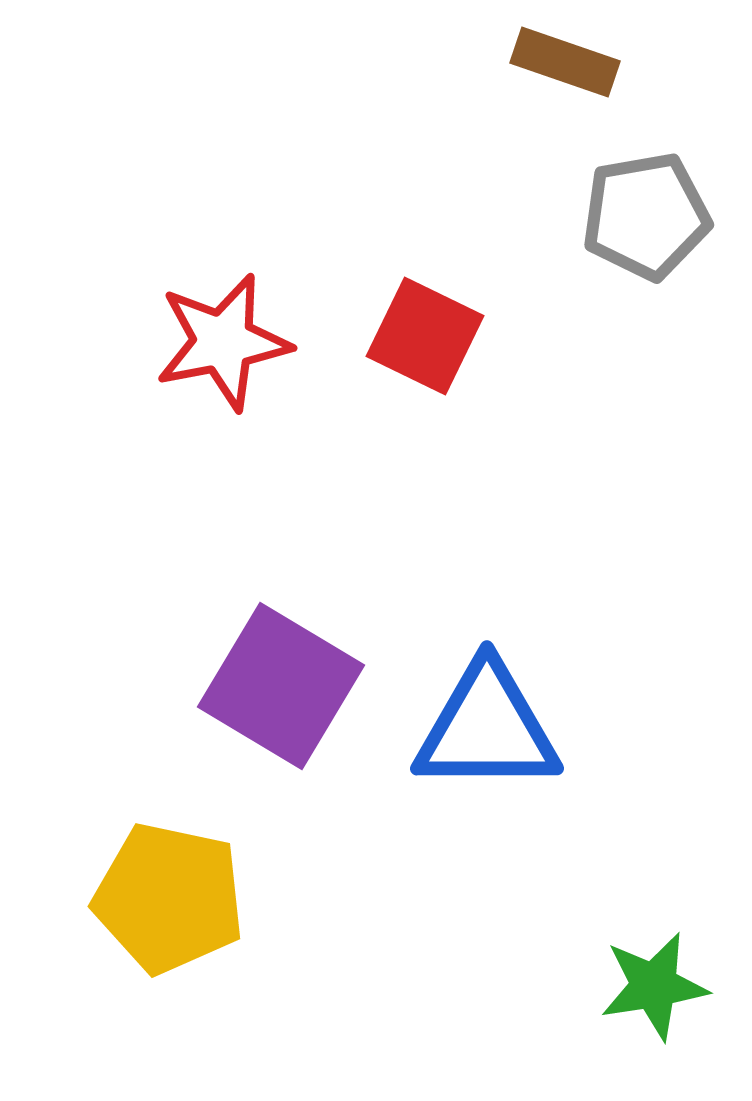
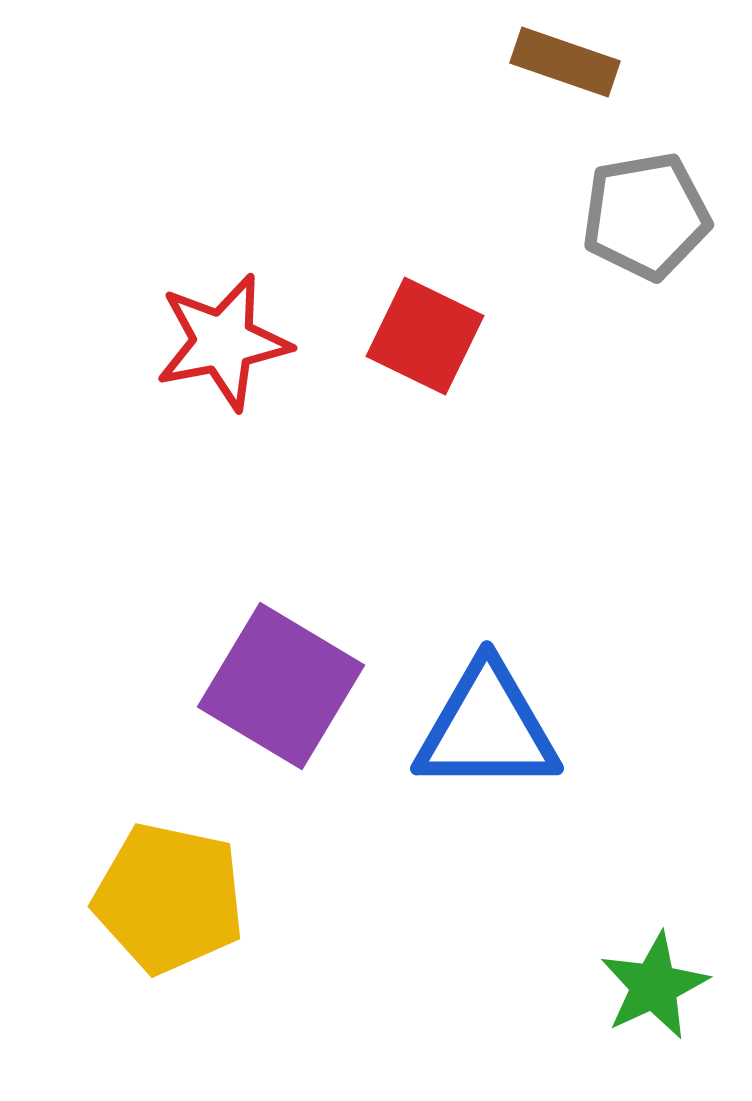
green star: rotated 16 degrees counterclockwise
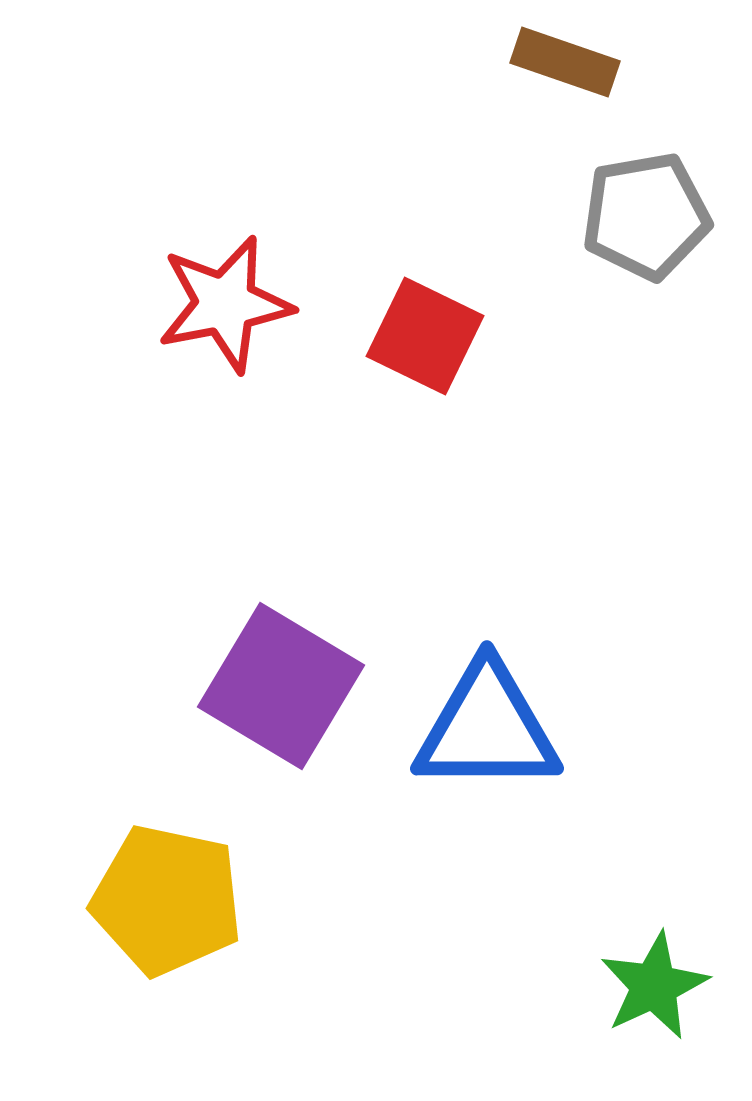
red star: moved 2 px right, 38 px up
yellow pentagon: moved 2 px left, 2 px down
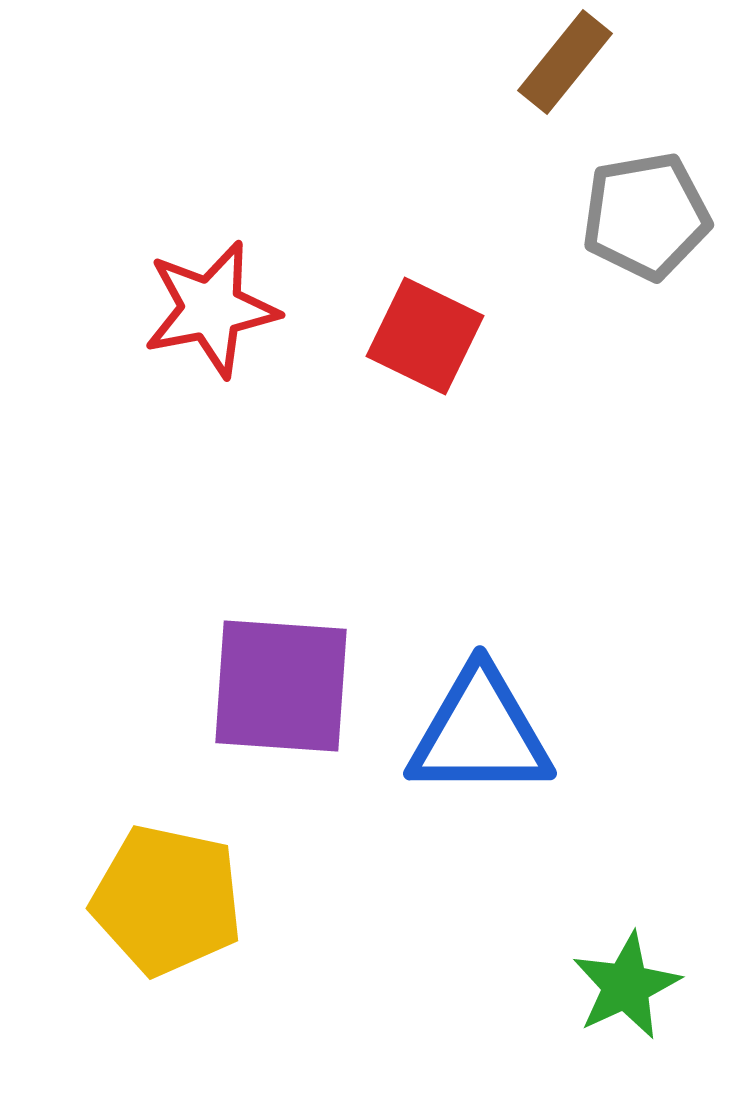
brown rectangle: rotated 70 degrees counterclockwise
red star: moved 14 px left, 5 px down
purple square: rotated 27 degrees counterclockwise
blue triangle: moved 7 px left, 5 px down
green star: moved 28 px left
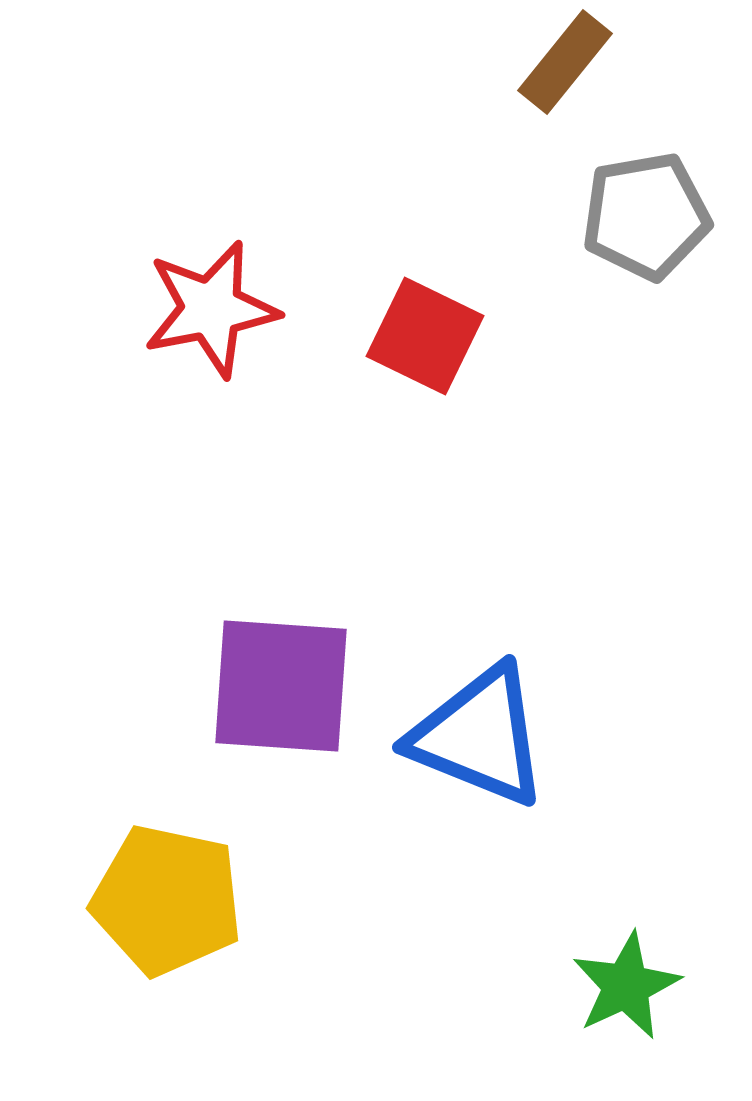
blue triangle: moved 1 px left, 3 px down; rotated 22 degrees clockwise
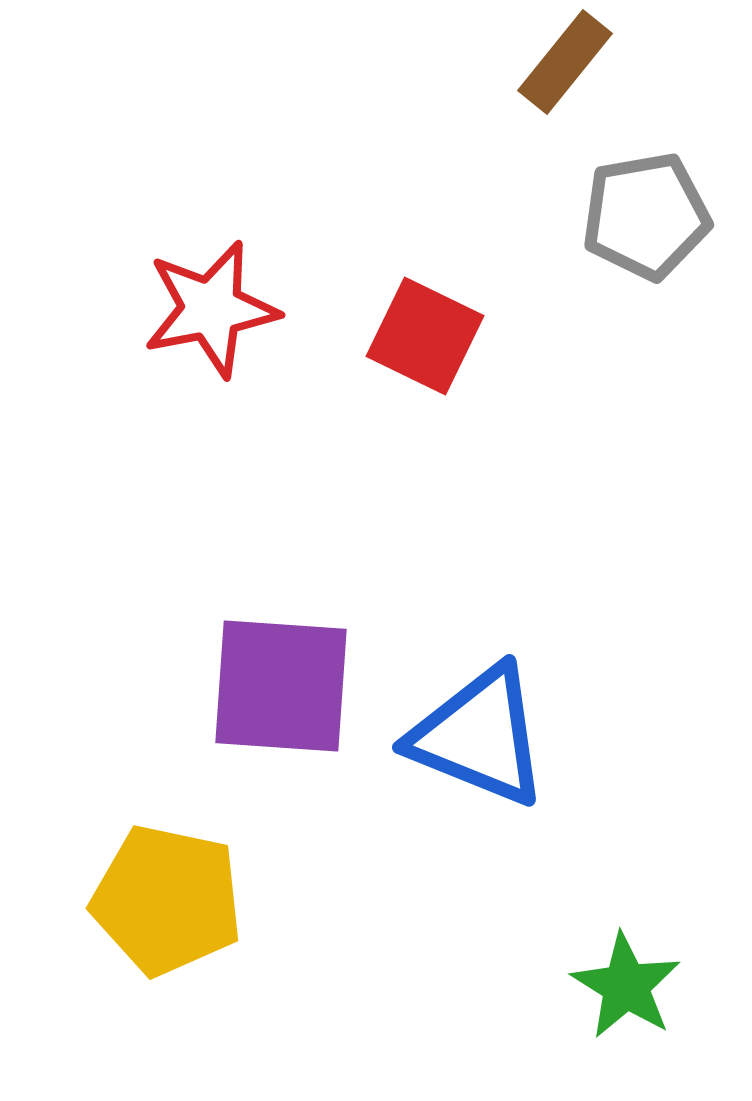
green star: rotated 15 degrees counterclockwise
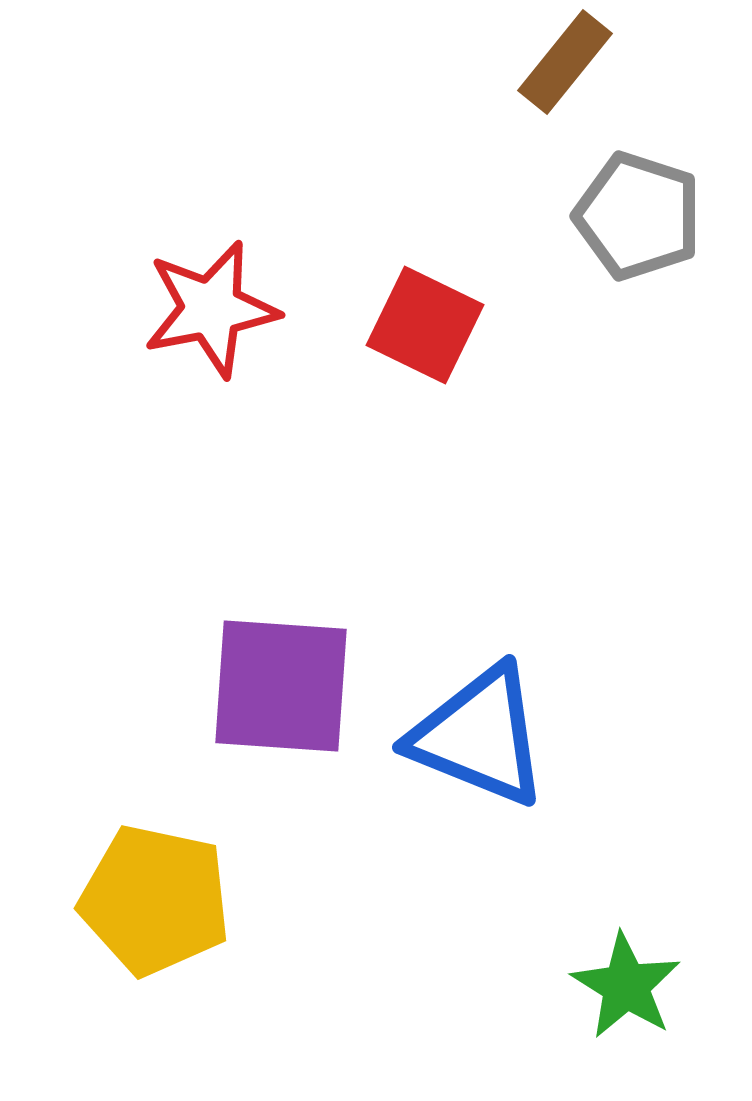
gray pentagon: moved 8 px left; rotated 28 degrees clockwise
red square: moved 11 px up
yellow pentagon: moved 12 px left
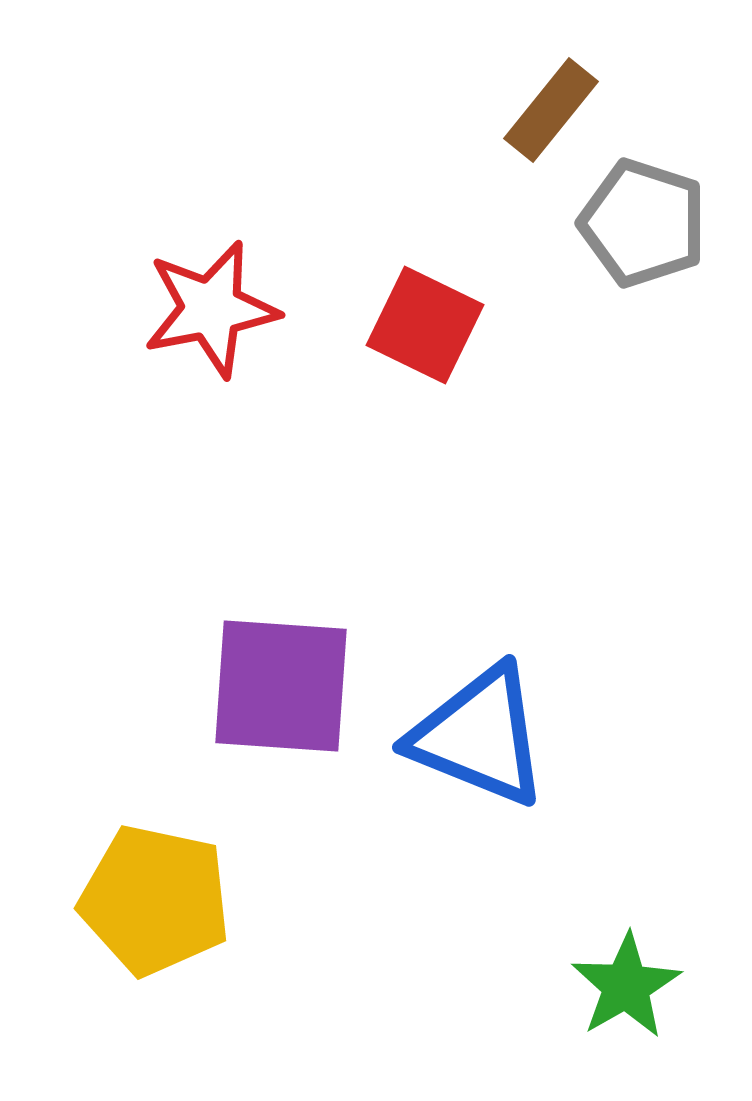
brown rectangle: moved 14 px left, 48 px down
gray pentagon: moved 5 px right, 7 px down
green star: rotated 10 degrees clockwise
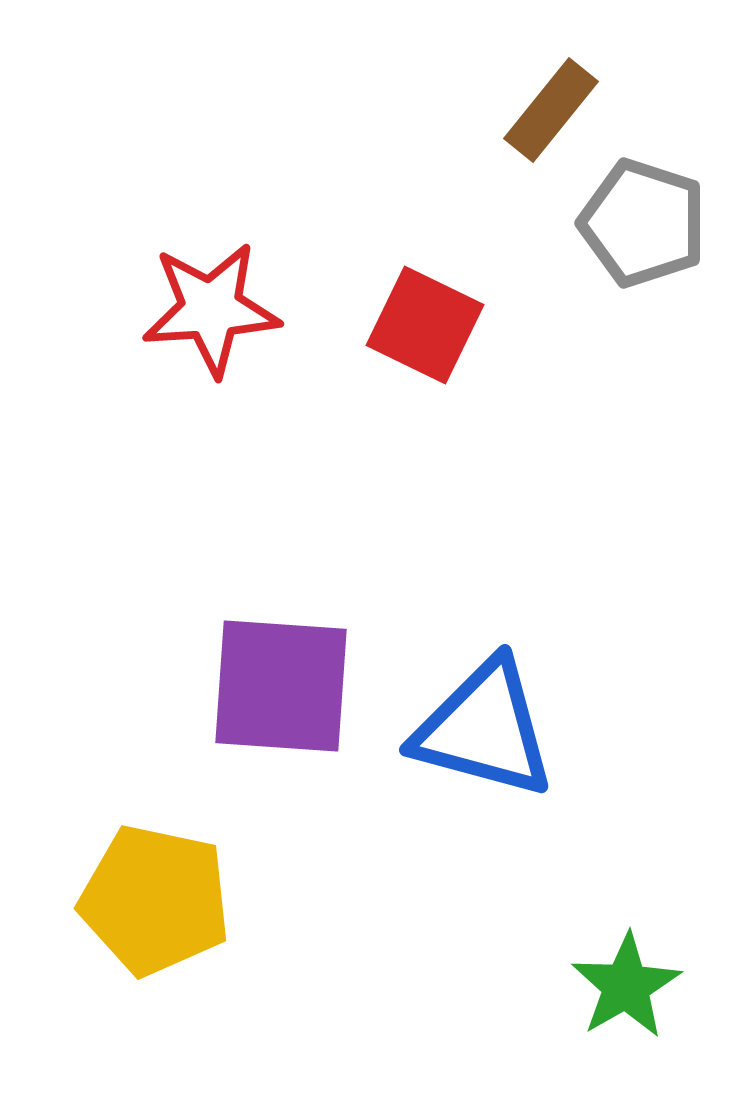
red star: rotated 7 degrees clockwise
blue triangle: moved 5 px right, 7 px up; rotated 7 degrees counterclockwise
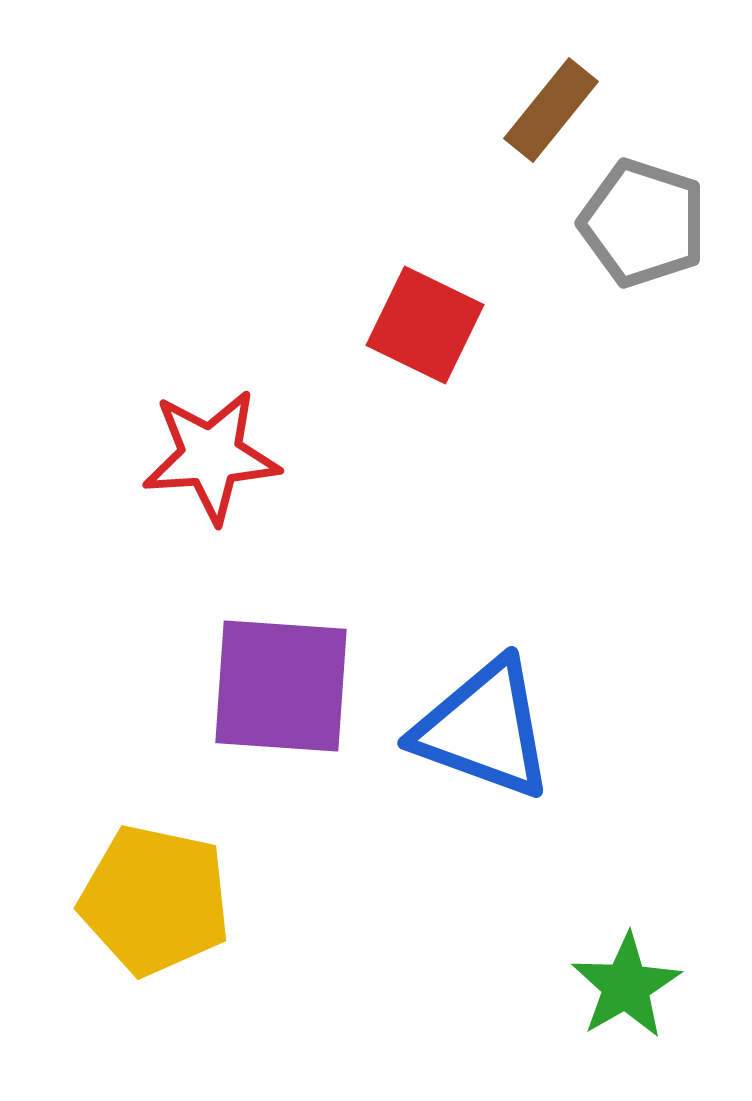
red star: moved 147 px down
blue triangle: rotated 5 degrees clockwise
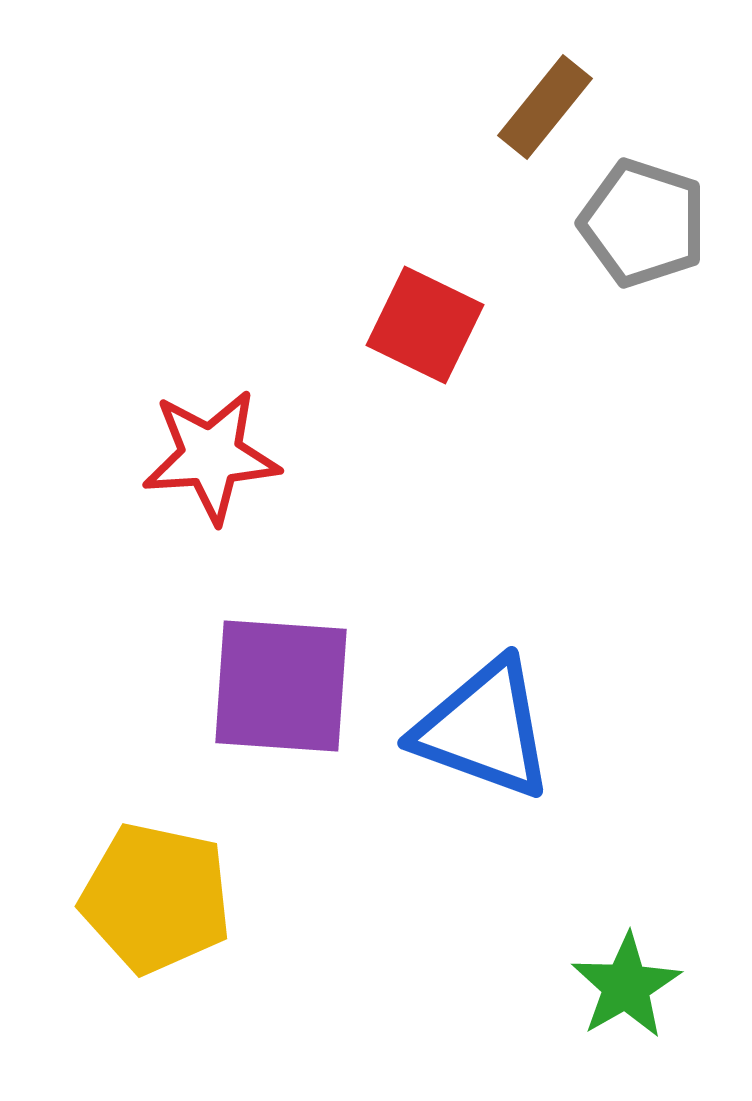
brown rectangle: moved 6 px left, 3 px up
yellow pentagon: moved 1 px right, 2 px up
